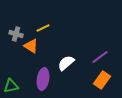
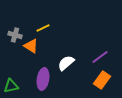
gray cross: moved 1 px left, 1 px down
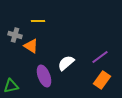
yellow line: moved 5 px left, 7 px up; rotated 24 degrees clockwise
purple ellipse: moved 1 px right, 3 px up; rotated 30 degrees counterclockwise
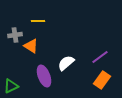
gray cross: rotated 24 degrees counterclockwise
green triangle: rotated 14 degrees counterclockwise
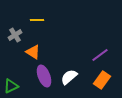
yellow line: moved 1 px left, 1 px up
gray cross: rotated 24 degrees counterclockwise
orange triangle: moved 2 px right, 6 px down
purple line: moved 2 px up
white semicircle: moved 3 px right, 14 px down
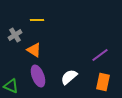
orange triangle: moved 1 px right, 2 px up
purple ellipse: moved 6 px left
orange rectangle: moved 1 px right, 2 px down; rotated 24 degrees counterclockwise
green triangle: rotated 49 degrees clockwise
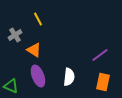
yellow line: moved 1 px right, 1 px up; rotated 64 degrees clockwise
white semicircle: rotated 138 degrees clockwise
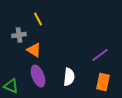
gray cross: moved 4 px right; rotated 24 degrees clockwise
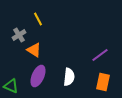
gray cross: rotated 24 degrees counterclockwise
purple ellipse: rotated 45 degrees clockwise
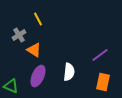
white semicircle: moved 5 px up
